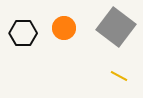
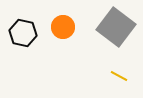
orange circle: moved 1 px left, 1 px up
black hexagon: rotated 12 degrees clockwise
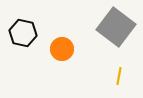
orange circle: moved 1 px left, 22 px down
yellow line: rotated 72 degrees clockwise
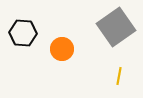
gray square: rotated 18 degrees clockwise
black hexagon: rotated 8 degrees counterclockwise
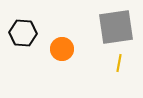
gray square: rotated 27 degrees clockwise
yellow line: moved 13 px up
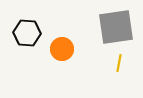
black hexagon: moved 4 px right
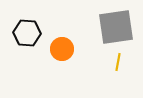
yellow line: moved 1 px left, 1 px up
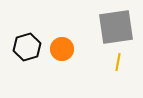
black hexagon: moved 14 px down; rotated 20 degrees counterclockwise
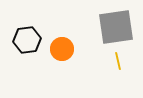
black hexagon: moved 7 px up; rotated 8 degrees clockwise
yellow line: moved 1 px up; rotated 24 degrees counterclockwise
